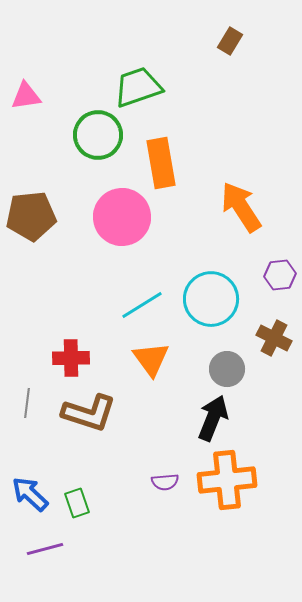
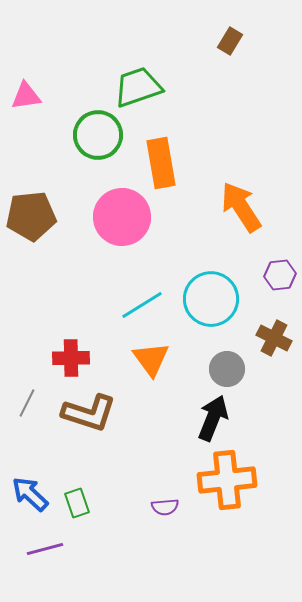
gray line: rotated 20 degrees clockwise
purple semicircle: moved 25 px down
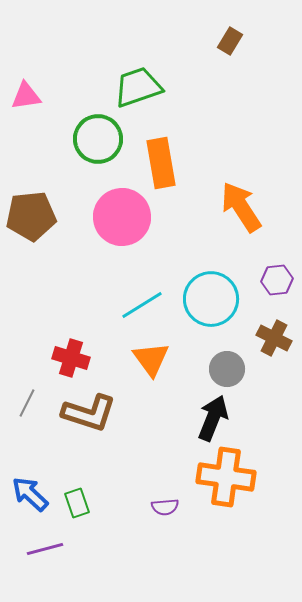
green circle: moved 4 px down
purple hexagon: moved 3 px left, 5 px down
red cross: rotated 18 degrees clockwise
orange cross: moved 1 px left, 3 px up; rotated 14 degrees clockwise
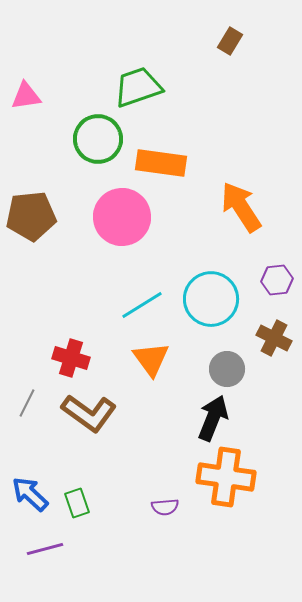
orange rectangle: rotated 72 degrees counterclockwise
brown L-shape: rotated 18 degrees clockwise
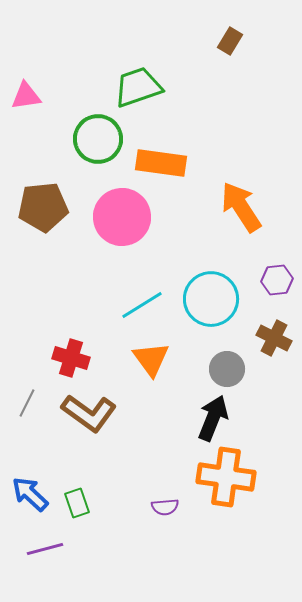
brown pentagon: moved 12 px right, 9 px up
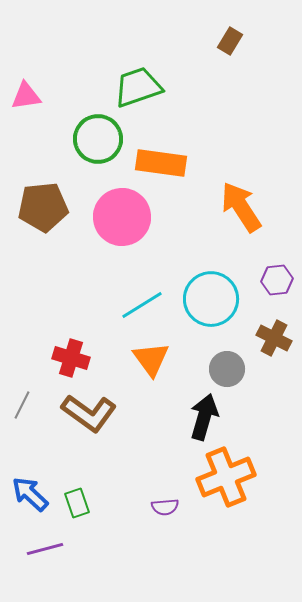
gray line: moved 5 px left, 2 px down
black arrow: moved 9 px left, 1 px up; rotated 6 degrees counterclockwise
orange cross: rotated 30 degrees counterclockwise
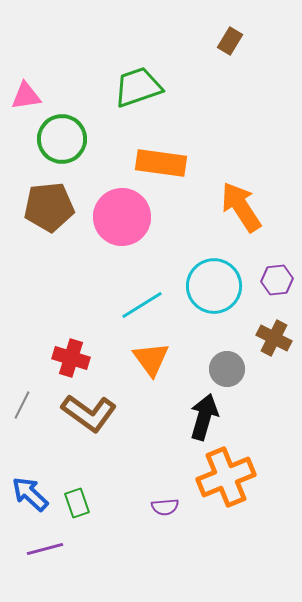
green circle: moved 36 px left
brown pentagon: moved 6 px right
cyan circle: moved 3 px right, 13 px up
